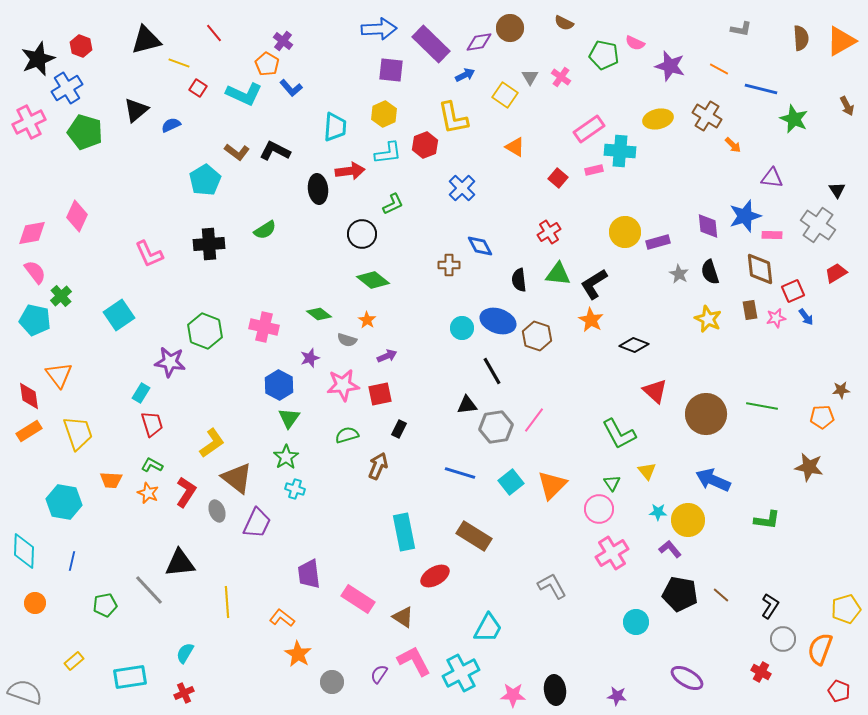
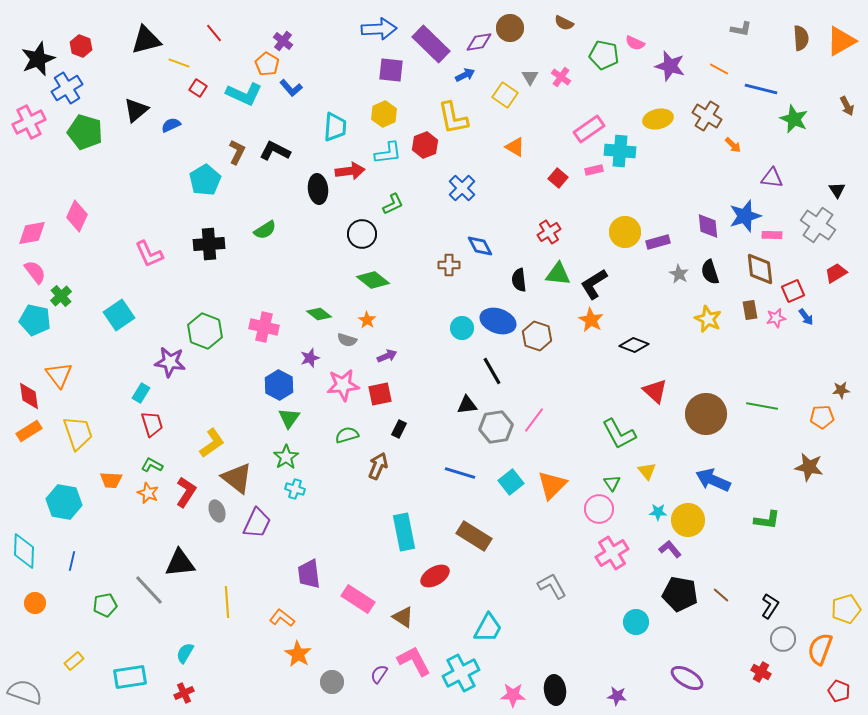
brown L-shape at (237, 152): rotated 100 degrees counterclockwise
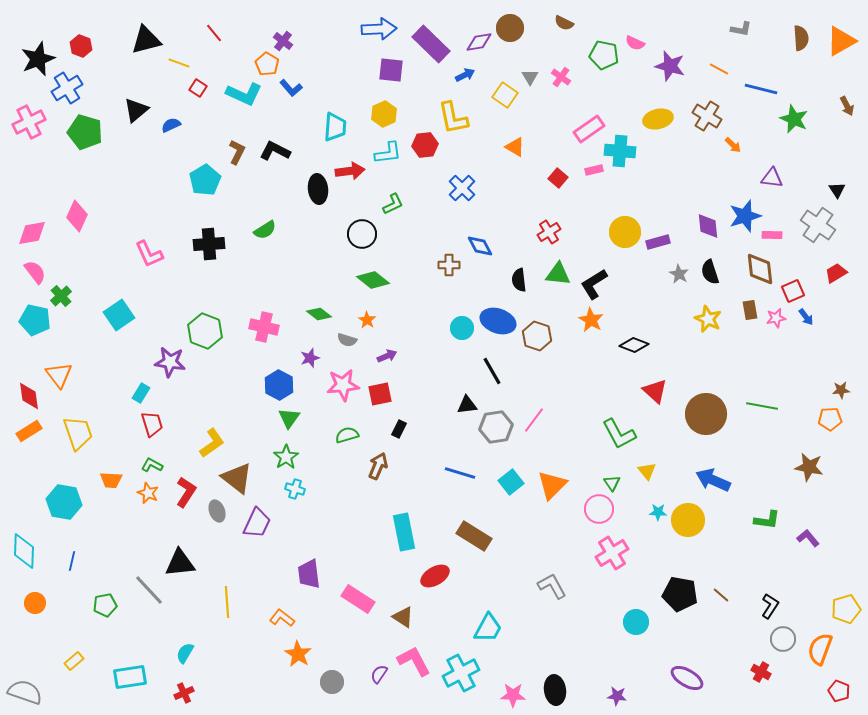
red hexagon at (425, 145): rotated 15 degrees clockwise
orange pentagon at (822, 417): moved 8 px right, 2 px down
purple L-shape at (670, 549): moved 138 px right, 11 px up
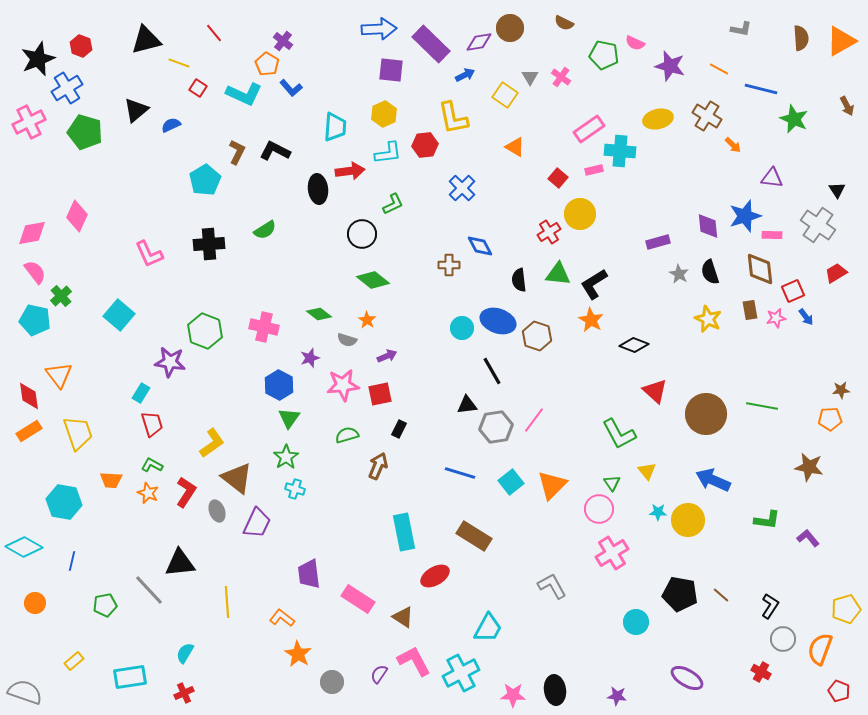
yellow circle at (625, 232): moved 45 px left, 18 px up
cyan square at (119, 315): rotated 16 degrees counterclockwise
cyan diamond at (24, 551): moved 4 px up; rotated 63 degrees counterclockwise
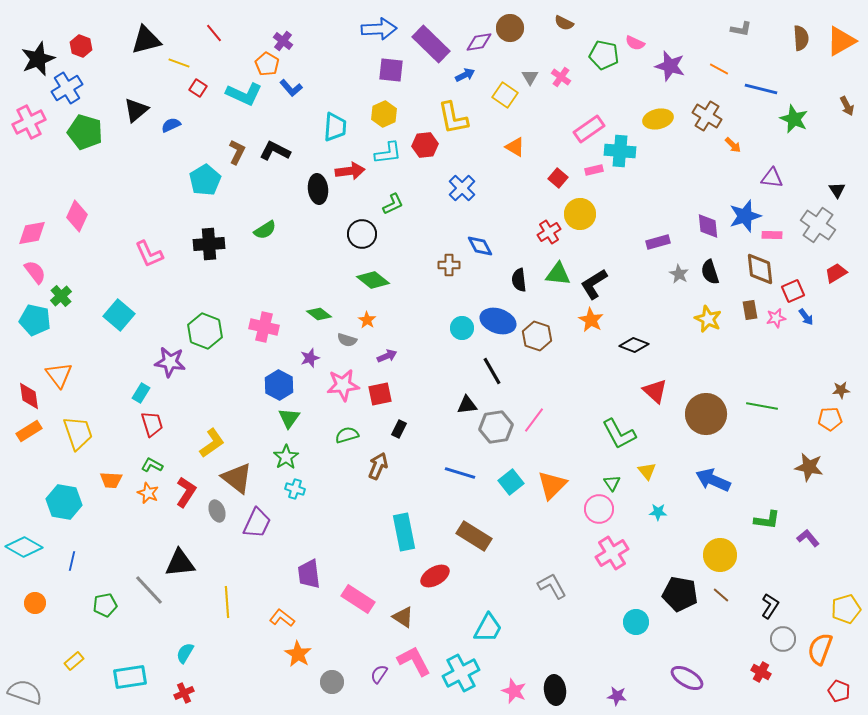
yellow circle at (688, 520): moved 32 px right, 35 px down
pink star at (513, 695): moved 1 px right, 4 px up; rotated 20 degrees clockwise
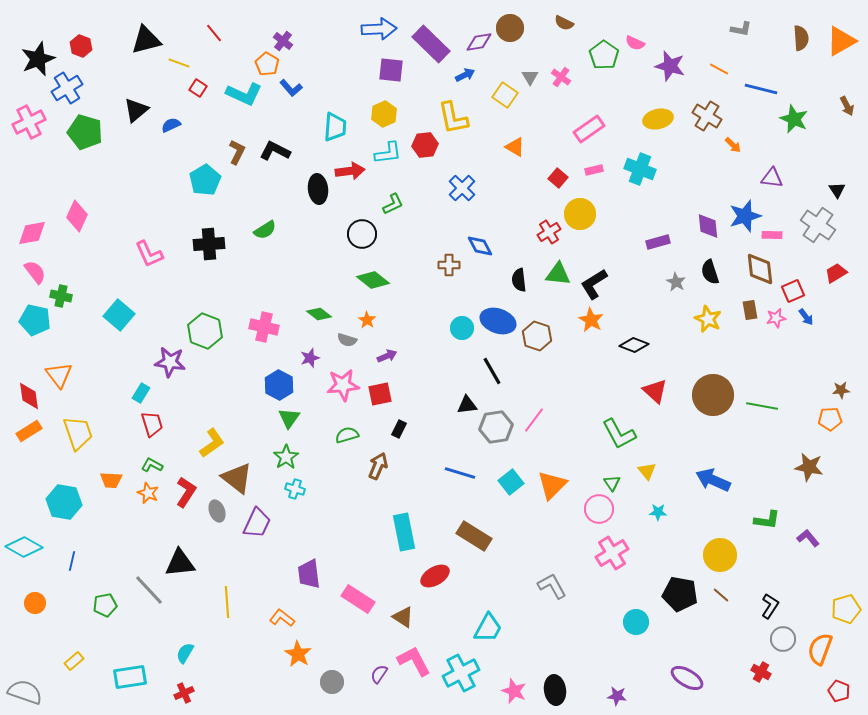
green pentagon at (604, 55): rotated 24 degrees clockwise
cyan cross at (620, 151): moved 20 px right, 18 px down; rotated 16 degrees clockwise
gray star at (679, 274): moved 3 px left, 8 px down
green cross at (61, 296): rotated 35 degrees counterclockwise
brown circle at (706, 414): moved 7 px right, 19 px up
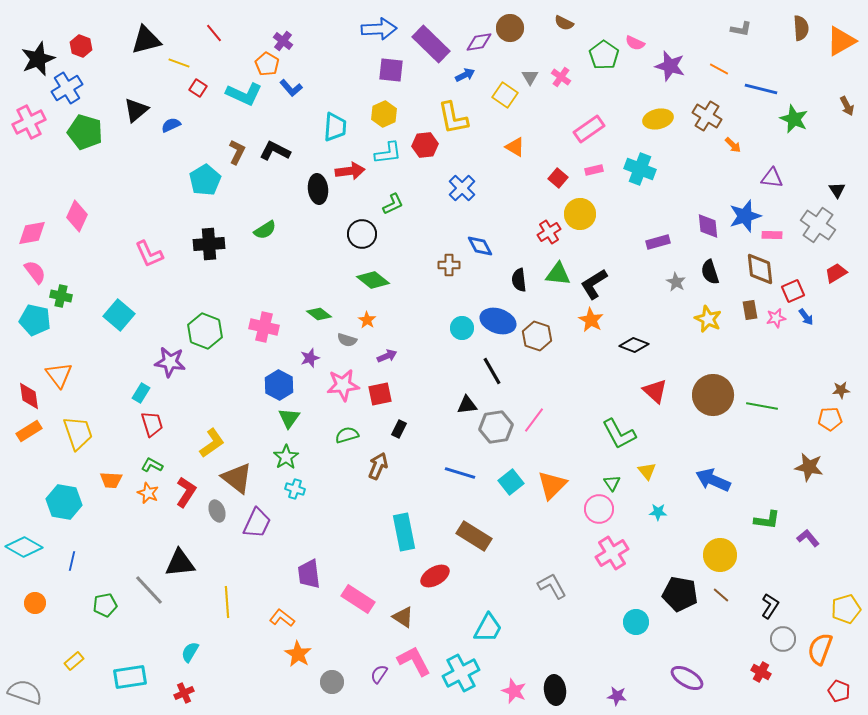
brown semicircle at (801, 38): moved 10 px up
cyan semicircle at (185, 653): moved 5 px right, 1 px up
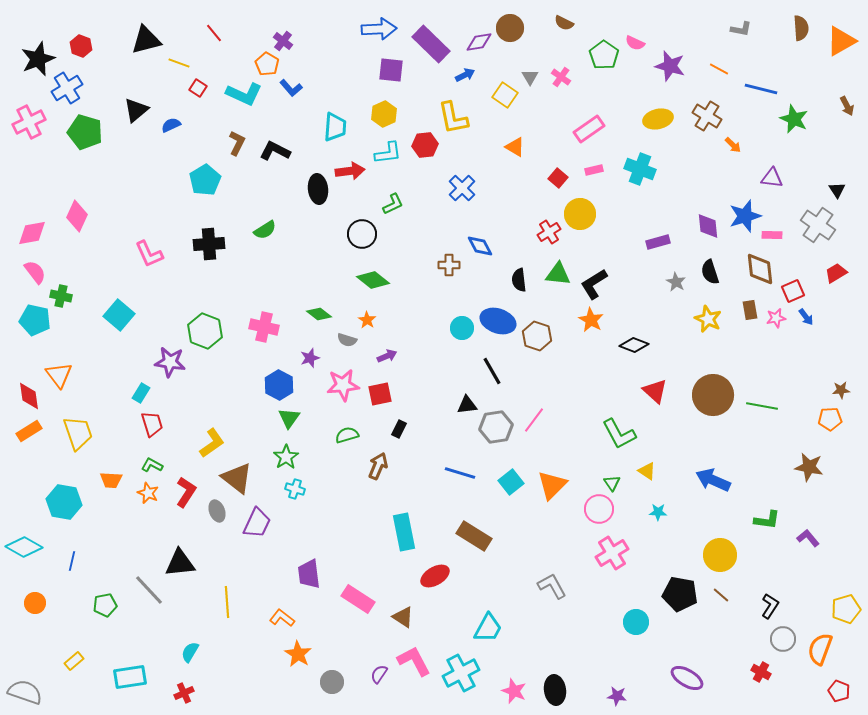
brown L-shape at (237, 152): moved 9 px up
yellow triangle at (647, 471): rotated 18 degrees counterclockwise
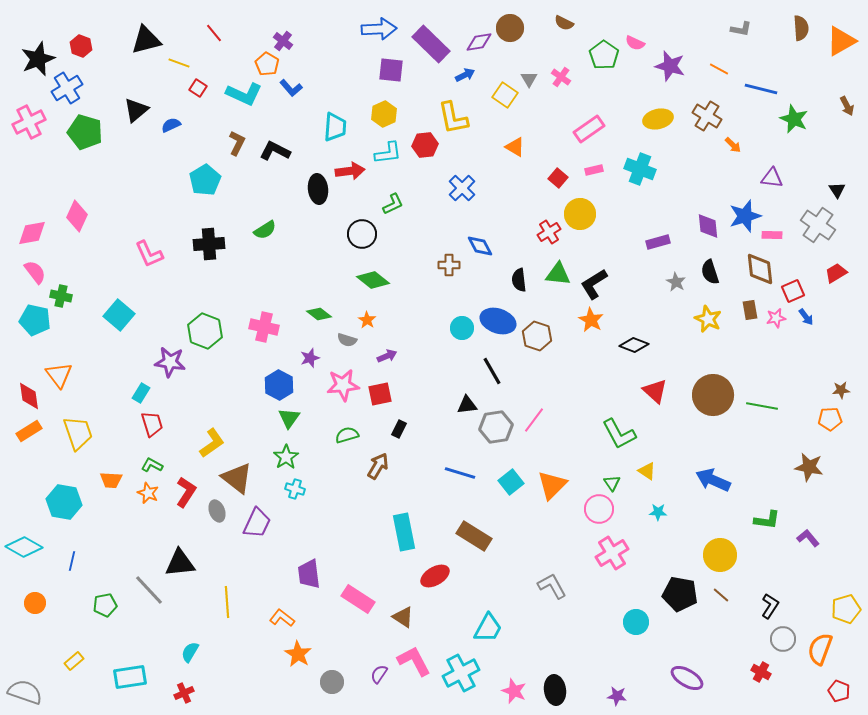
gray triangle at (530, 77): moved 1 px left, 2 px down
brown arrow at (378, 466): rotated 8 degrees clockwise
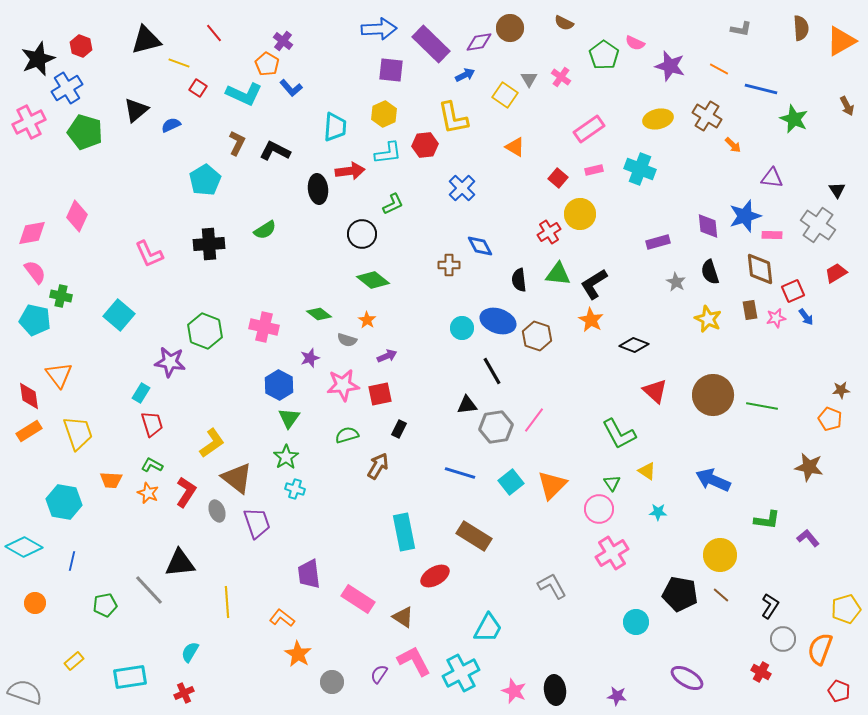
orange pentagon at (830, 419): rotated 25 degrees clockwise
purple trapezoid at (257, 523): rotated 44 degrees counterclockwise
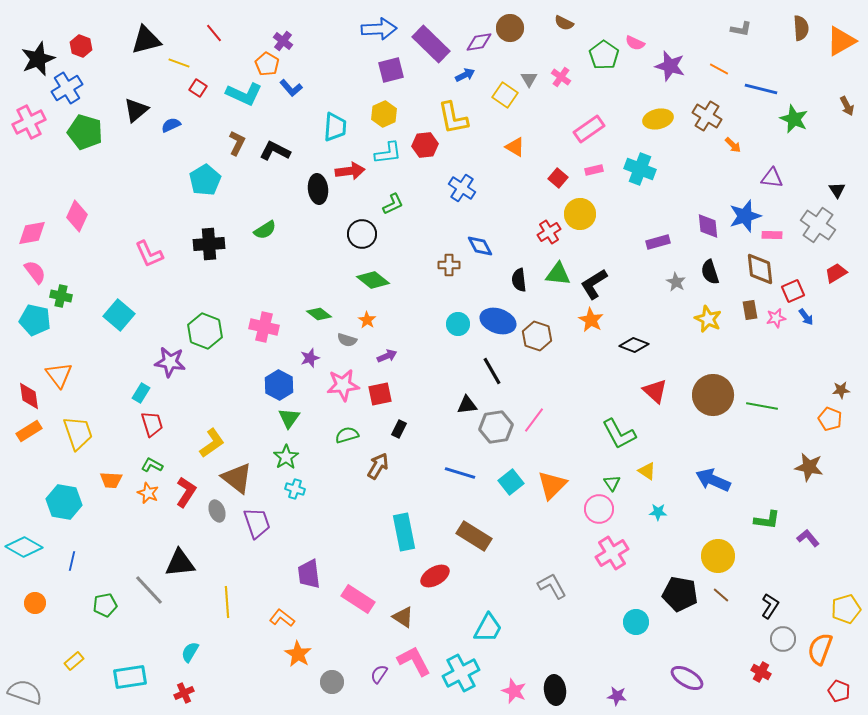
purple square at (391, 70): rotated 20 degrees counterclockwise
blue cross at (462, 188): rotated 12 degrees counterclockwise
cyan circle at (462, 328): moved 4 px left, 4 px up
yellow circle at (720, 555): moved 2 px left, 1 px down
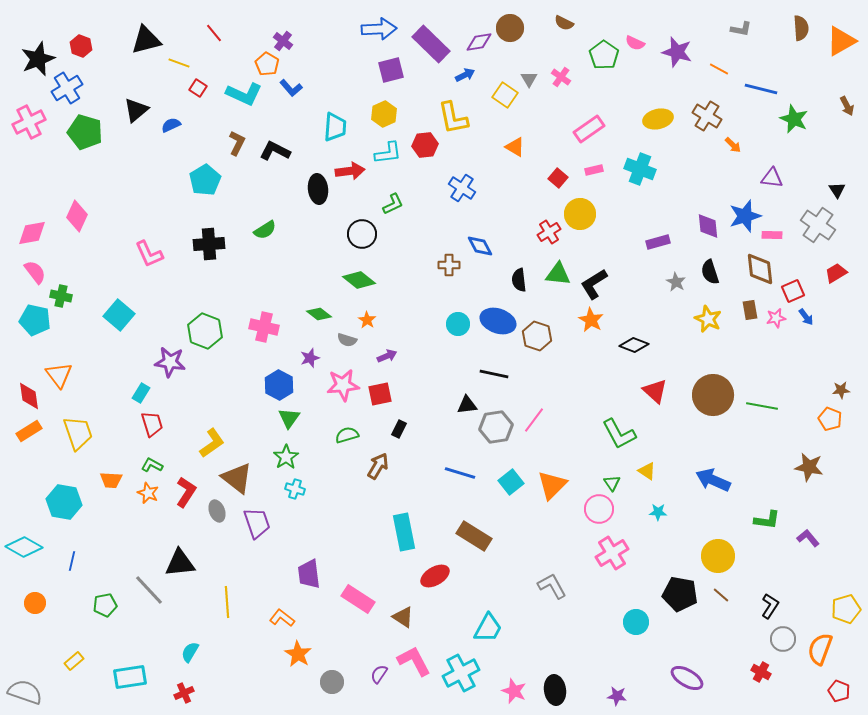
purple star at (670, 66): moved 7 px right, 14 px up
green diamond at (373, 280): moved 14 px left
black line at (492, 371): moved 2 px right, 3 px down; rotated 48 degrees counterclockwise
